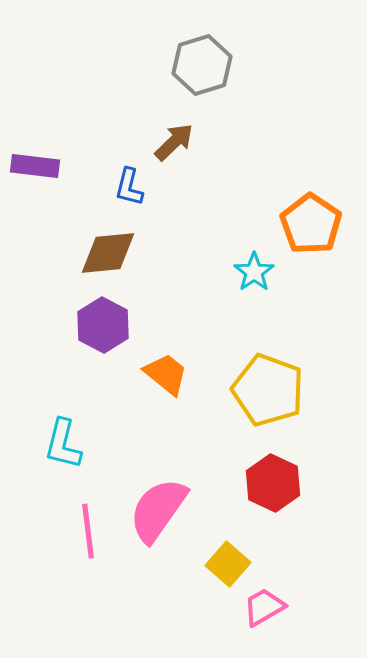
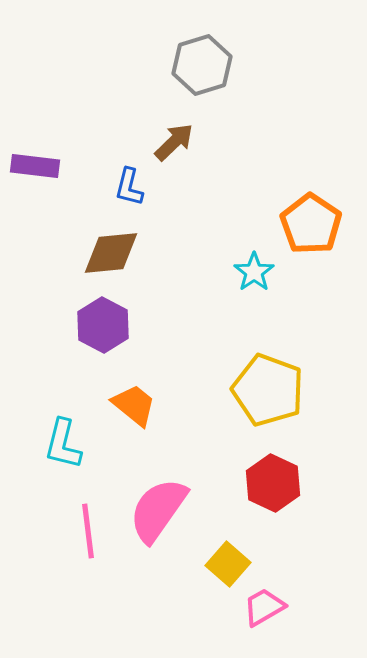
brown diamond: moved 3 px right
orange trapezoid: moved 32 px left, 31 px down
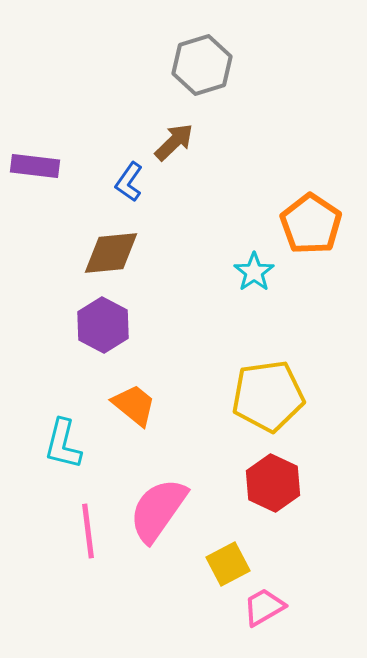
blue L-shape: moved 5 px up; rotated 21 degrees clockwise
yellow pentagon: moved 6 px down; rotated 28 degrees counterclockwise
yellow square: rotated 21 degrees clockwise
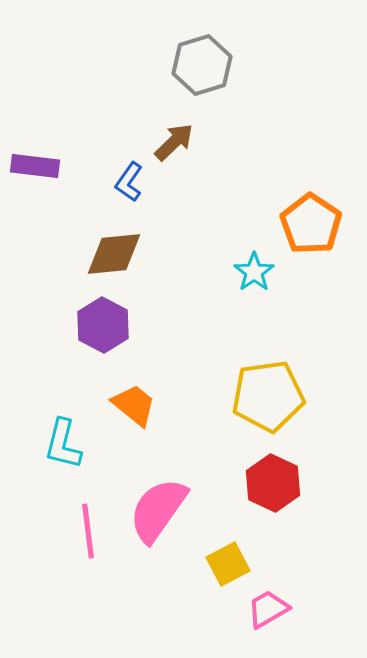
brown diamond: moved 3 px right, 1 px down
pink trapezoid: moved 4 px right, 2 px down
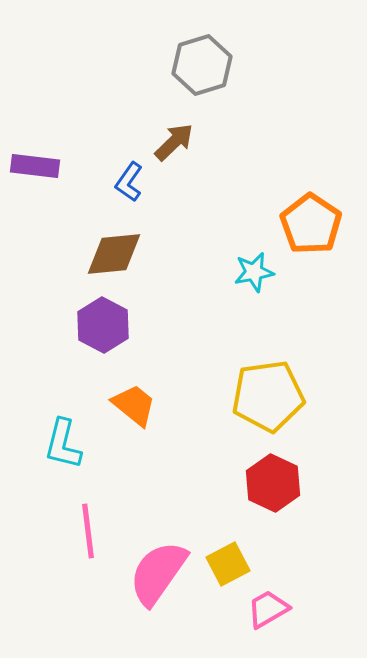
cyan star: rotated 24 degrees clockwise
pink semicircle: moved 63 px down
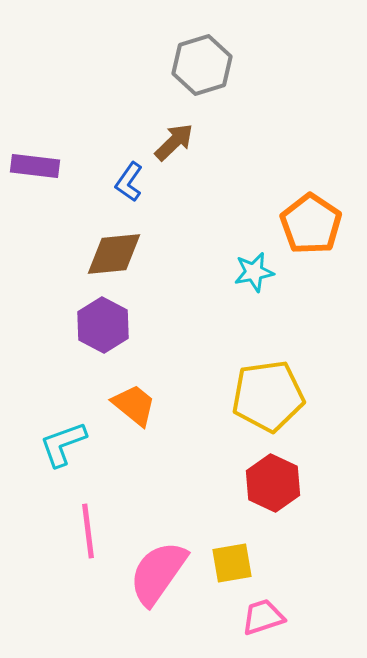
cyan L-shape: rotated 56 degrees clockwise
yellow square: moved 4 px right, 1 px up; rotated 18 degrees clockwise
pink trapezoid: moved 5 px left, 8 px down; rotated 12 degrees clockwise
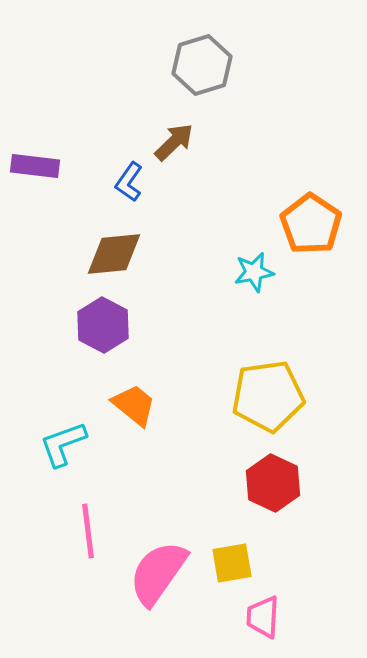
pink trapezoid: rotated 69 degrees counterclockwise
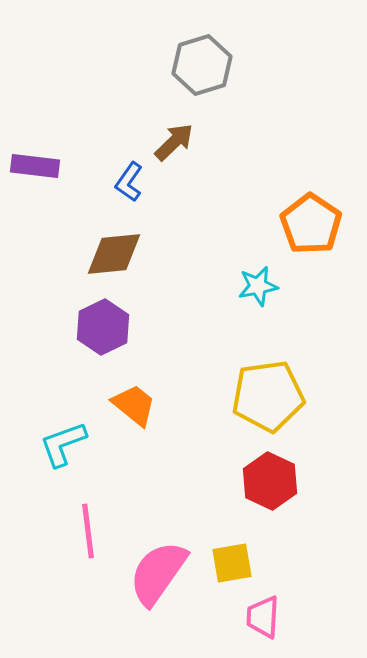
cyan star: moved 4 px right, 14 px down
purple hexagon: moved 2 px down; rotated 6 degrees clockwise
red hexagon: moved 3 px left, 2 px up
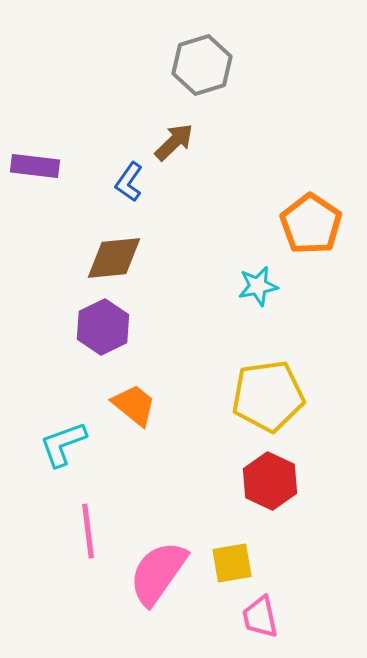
brown diamond: moved 4 px down
pink trapezoid: moved 3 px left; rotated 15 degrees counterclockwise
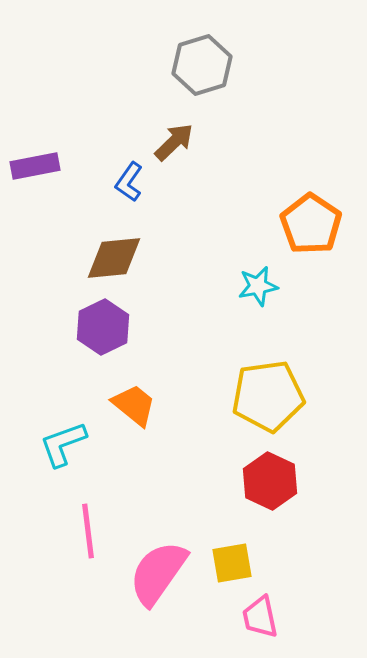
purple rectangle: rotated 18 degrees counterclockwise
